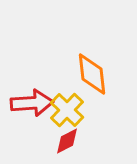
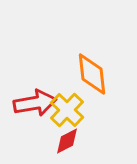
red arrow: moved 3 px right; rotated 6 degrees counterclockwise
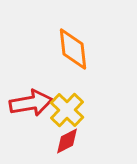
orange diamond: moved 19 px left, 25 px up
red arrow: moved 4 px left
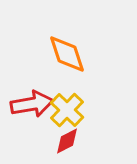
orange diamond: moved 6 px left, 5 px down; rotated 12 degrees counterclockwise
red arrow: moved 1 px right, 1 px down
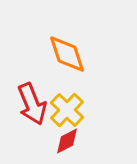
red arrow: rotated 78 degrees clockwise
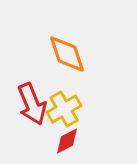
yellow cross: moved 3 px left, 1 px up; rotated 16 degrees clockwise
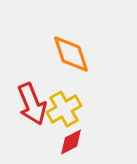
orange diamond: moved 4 px right
red diamond: moved 4 px right, 1 px down
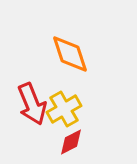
orange diamond: moved 1 px left
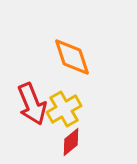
orange diamond: moved 2 px right, 3 px down
red diamond: rotated 12 degrees counterclockwise
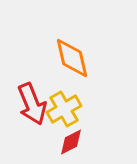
orange diamond: moved 1 px down; rotated 6 degrees clockwise
red diamond: rotated 12 degrees clockwise
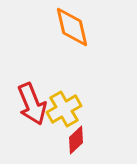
orange diamond: moved 31 px up
red diamond: moved 5 px right, 2 px up; rotated 16 degrees counterclockwise
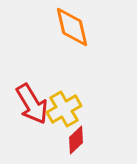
red arrow: rotated 9 degrees counterclockwise
